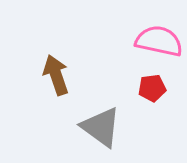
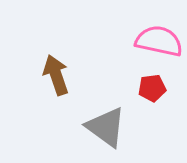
gray triangle: moved 5 px right
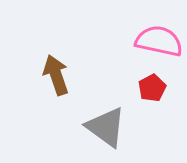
red pentagon: rotated 20 degrees counterclockwise
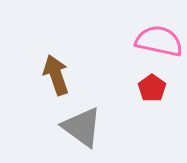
red pentagon: rotated 8 degrees counterclockwise
gray triangle: moved 24 px left
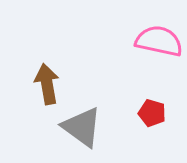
brown arrow: moved 9 px left, 9 px down; rotated 9 degrees clockwise
red pentagon: moved 25 px down; rotated 20 degrees counterclockwise
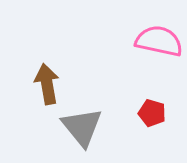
gray triangle: rotated 15 degrees clockwise
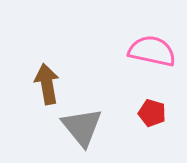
pink semicircle: moved 7 px left, 10 px down
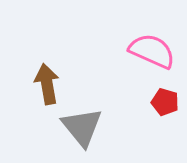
pink semicircle: rotated 12 degrees clockwise
red pentagon: moved 13 px right, 11 px up
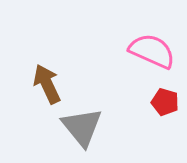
brown arrow: rotated 15 degrees counterclockwise
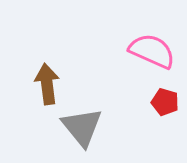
brown arrow: rotated 18 degrees clockwise
